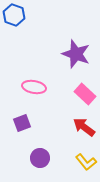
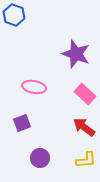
yellow L-shape: moved 2 px up; rotated 55 degrees counterclockwise
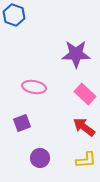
purple star: rotated 20 degrees counterclockwise
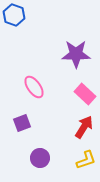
pink ellipse: rotated 45 degrees clockwise
red arrow: rotated 85 degrees clockwise
yellow L-shape: rotated 15 degrees counterclockwise
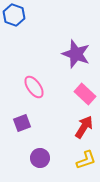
purple star: rotated 20 degrees clockwise
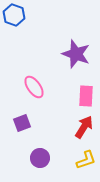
pink rectangle: moved 1 px right, 2 px down; rotated 50 degrees clockwise
